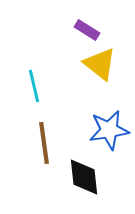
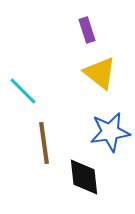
purple rectangle: rotated 40 degrees clockwise
yellow triangle: moved 9 px down
cyan line: moved 11 px left, 5 px down; rotated 32 degrees counterclockwise
blue star: moved 1 px right, 2 px down
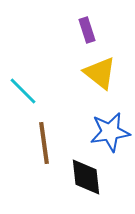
black diamond: moved 2 px right
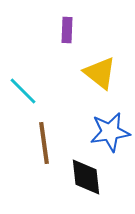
purple rectangle: moved 20 px left; rotated 20 degrees clockwise
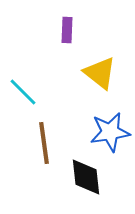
cyan line: moved 1 px down
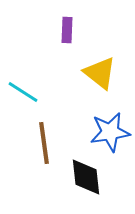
cyan line: rotated 12 degrees counterclockwise
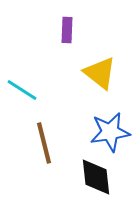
cyan line: moved 1 px left, 2 px up
brown line: rotated 6 degrees counterclockwise
black diamond: moved 10 px right
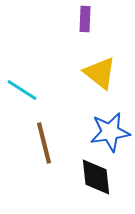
purple rectangle: moved 18 px right, 11 px up
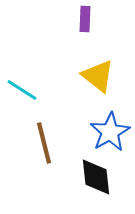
yellow triangle: moved 2 px left, 3 px down
blue star: rotated 21 degrees counterclockwise
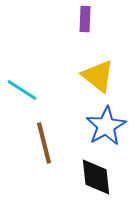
blue star: moved 4 px left, 6 px up
